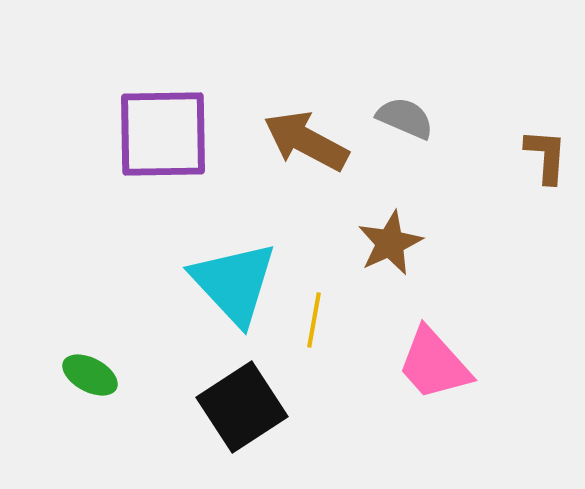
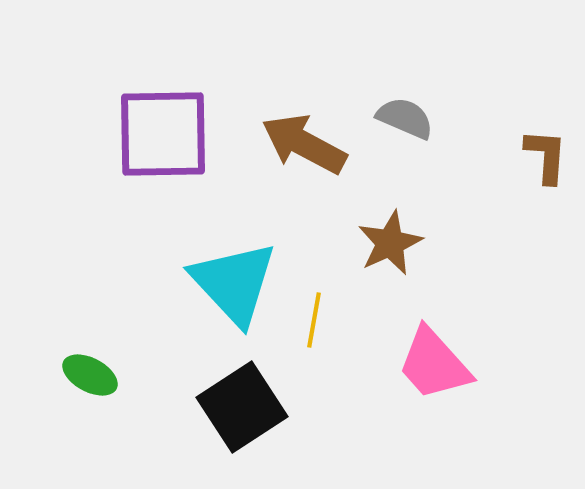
brown arrow: moved 2 px left, 3 px down
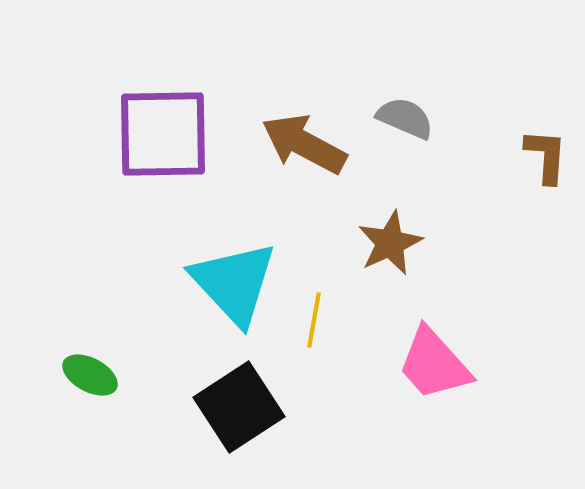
black square: moved 3 px left
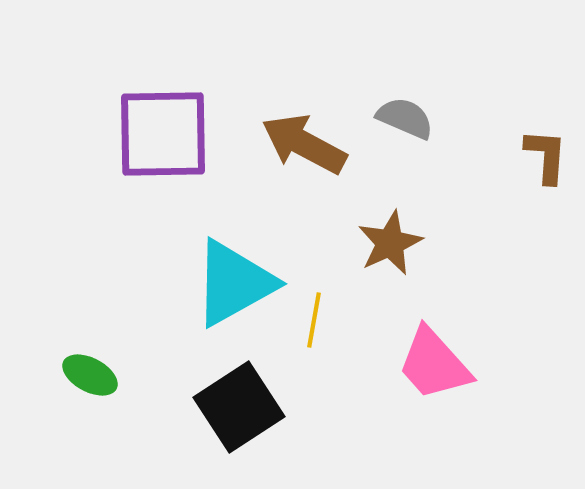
cyan triangle: rotated 44 degrees clockwise
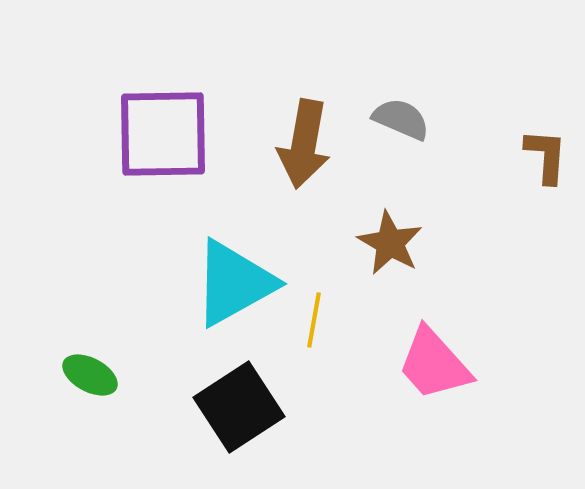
gray semicircle: moved 4 px left, 1 px down
brown arrow: rotated 108 degrees counterclockwise
brown star: rotated 18 degrees counterclockwise
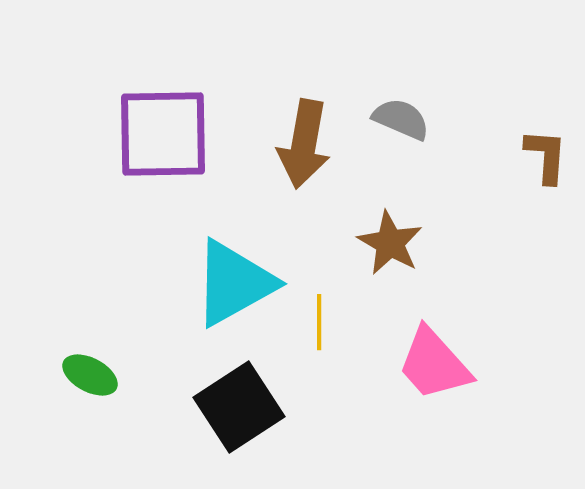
yellow line: moved 5 px right, 2 px down; rotated 10 degrees counterclockwise
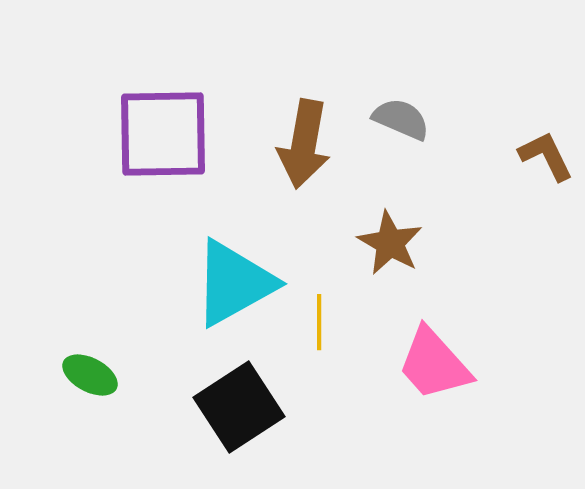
brown L-shape: rotated 30 degrees counterclockwise
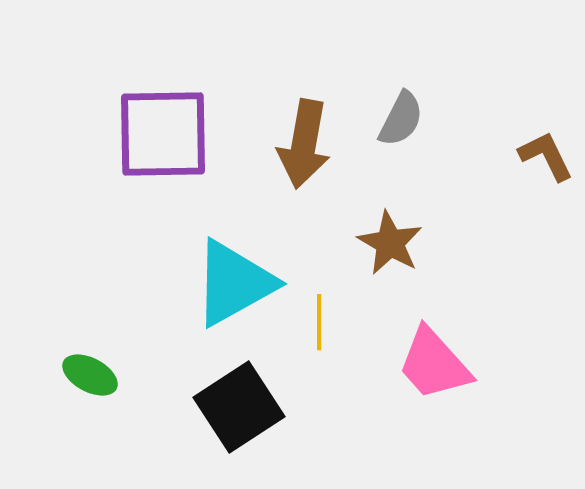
gray semicircle: rotated 94 degrees clockwise
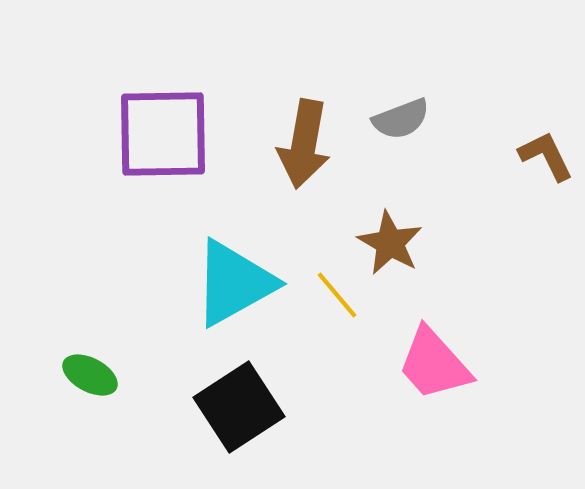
gray semicircle: rotated 42 degrees clockwise
yellow line: moved 18 px right, 27 px up; rotated 40 degrees counterclockwise
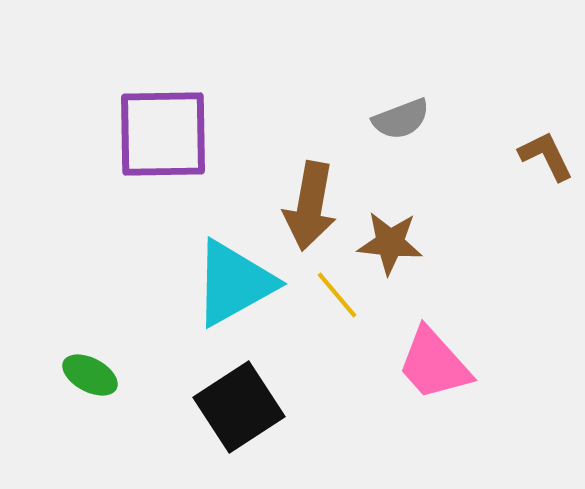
brown arrow: moved 6 px right, 62 px down
brown star: rotated 24 degrees counterclockwise
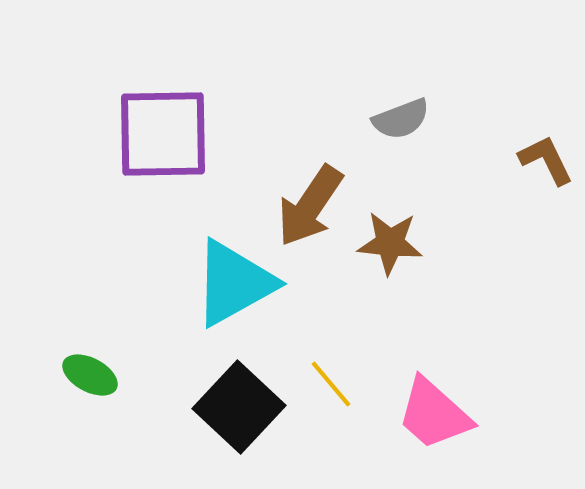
brown L-shape: moved 4 px down
brown arrow: rotated 24 degrees clockwise
yellow line: moved 6 px left, 89 px down
pink trapezoid: moved 50 px down; rotated 6 degrees counterclockwise
black square: rotated 14 degrees counterclockwise
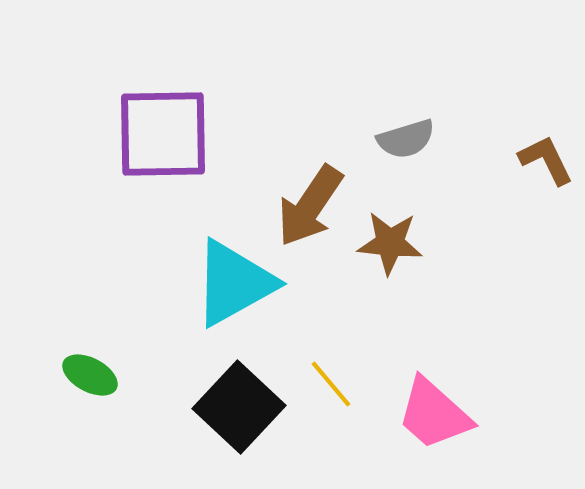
gray semicircle: moved 5 px right, 20 px down; rotated 4 degrees clockwise
